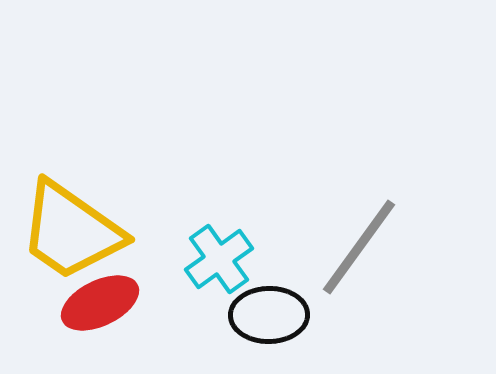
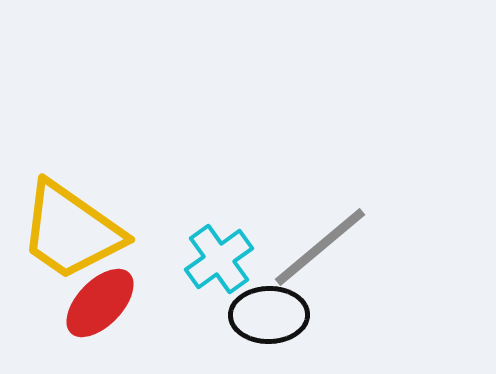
gray line: moved 39 px left; rotated 14 degrees clockwise
red ellipse: rotated 20 degrees counterclockwise
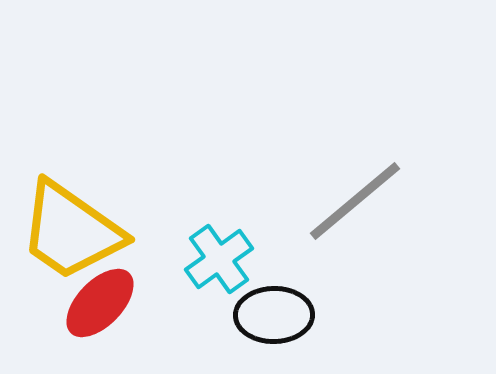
gray line: moved 35 px right, 46 px up
black ellipse: moved 5 px right
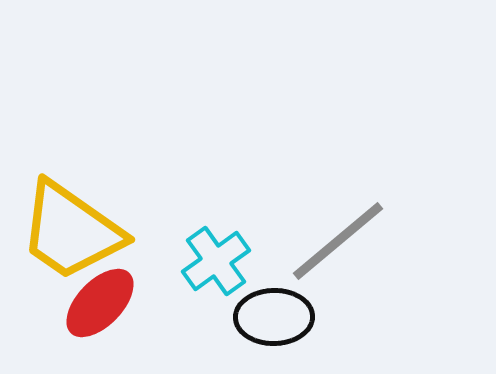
gray line: moved 17 px left, 40 px down
cyan cross: moved 3 px left, 2 px down
black ellipse: moved 2 px down
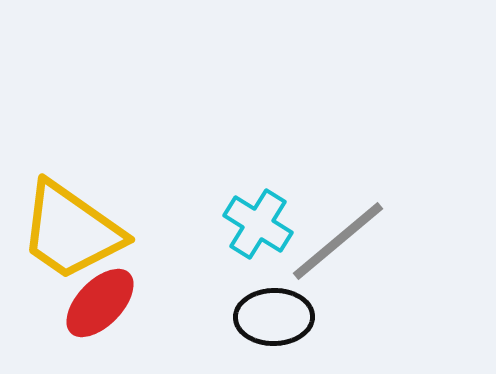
cyan cross: moved 42 px right, 37 px up; rotated 22 degrees counterclockwise
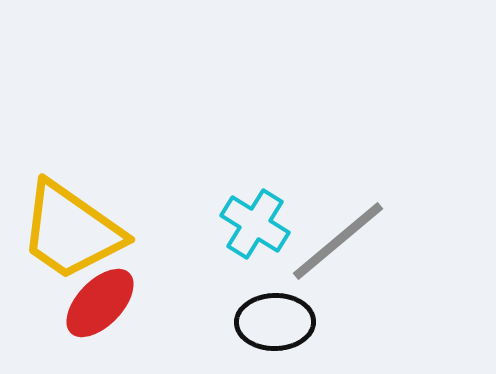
cyan cross: moved 3 px left
black ellipse: moved 1 px right, 5 px down
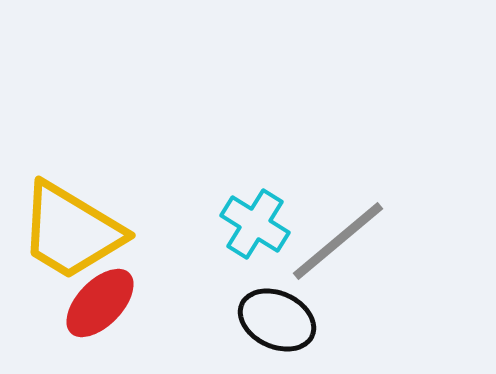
yellow trapezoid: rotated 4 degrees counterclockwise
black ellipse: moved 2 px right, 2 px up; rotated 26 degrees clockwise
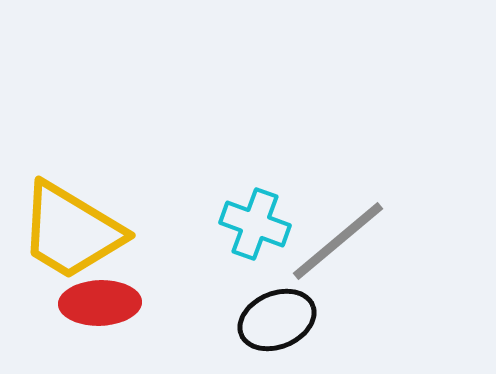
cyan cross: rotated 12 degrees counterclockwise
red ellipse: rotated 44 degrees clockwise
black ellipse: rotated 48 degrees counterclockwise
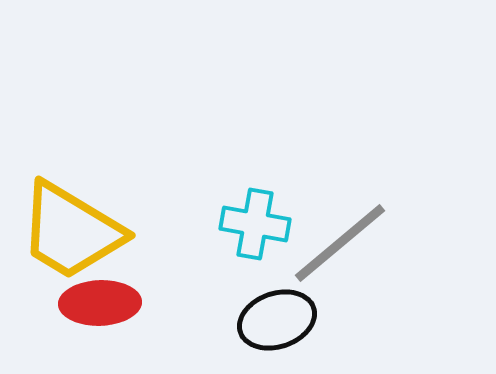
cyan cross: rotated 10 degrees counterclockwise
gray line: moved 2 px right, 2 px down
black ellipse: rotated 4 degrees clockwise
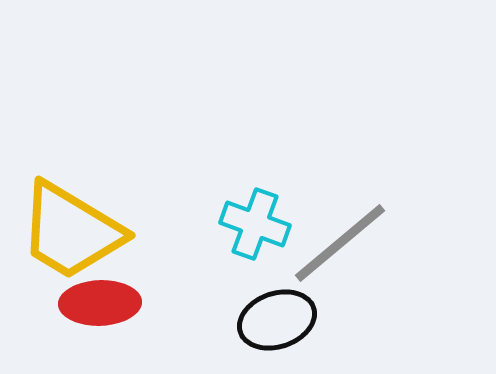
cyan cross: rotated 10 degrees clockwise
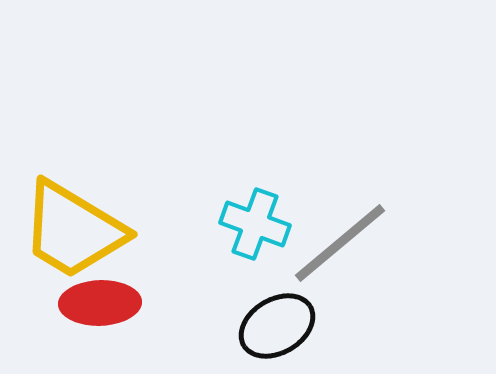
yellow trapezoid: moved 2 px right, 1 px up
black ellipse: moved 6 px down; rotated 12 degrees counterclockwise
